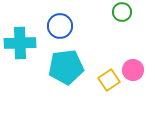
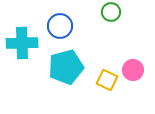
green circle: moved 11 px left
cyan cross: moved 2 px right
cyan pentagon: rotated 8 degrees counterclockwise
yellow square: moved 2 px left; rotated 30 degrees counterclockwise
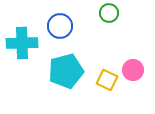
green circle: moved 2 px left, 1 px down
cyan pentagon: moved 4 px down
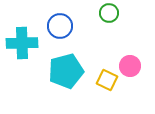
pink circle: moved 3 px left, 4 px up
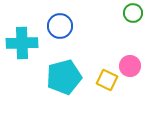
green circle: moved 24 px right
cyan pentagon: moved 2 px left, 6 px down
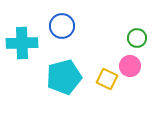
green circle: moved 4 px right, 25 px down
blue circle: moved 2 px right
yellow square: moved 1 px up
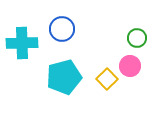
blue circle: moved 3 px down
yellow square: rotated 20 degrees clockwise
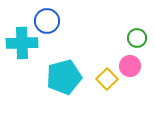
blue circle: moved 15 px left, 8 px up
